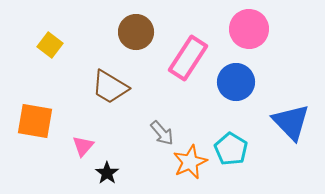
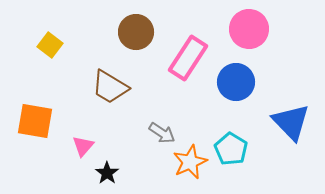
gray arrow: rotated 16 degrees counterclockwise
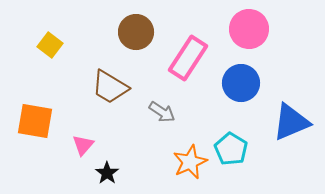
blue circle: moved 5 px right, 1 px down
blue triangle: rotated 51 degrees clockwise
gray arrow: moved 21 px up
pink triangle: moved 1 px up
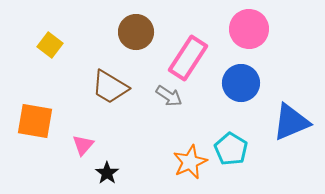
gray arrow: moved 7 px right, 16 px up
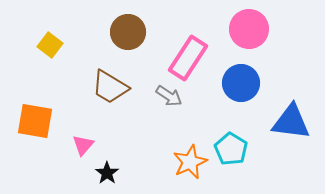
brown circle: moved 8 px left
blue triangle: rotated 30 degrees clockwise
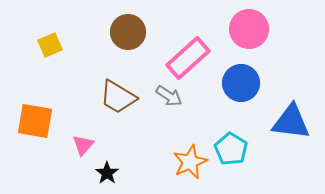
yellow square: rotated 30 degrees clockwise
pink rectangle: rotated 15 degrees clockwise
brown trapezoid: moved 8 px right, 10 px down
